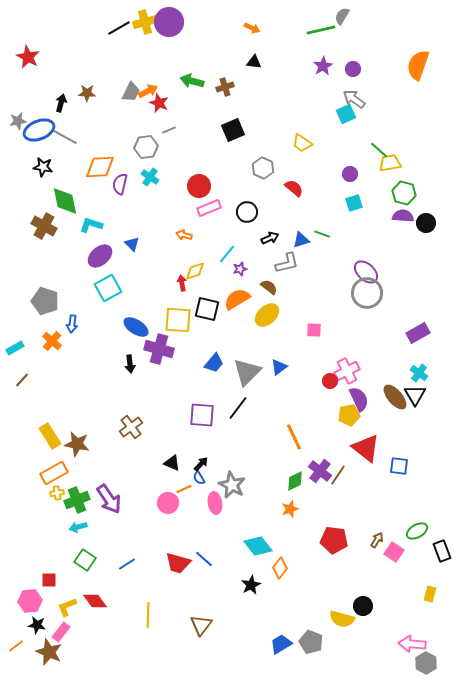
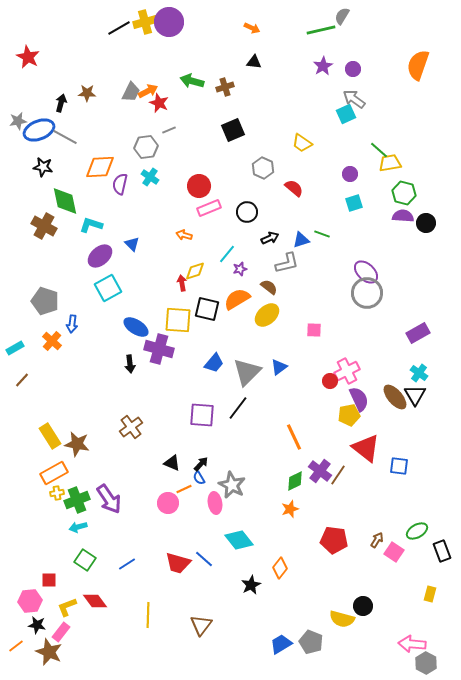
cyan diamond at (258, 546): moved 19 px left, 6 px up
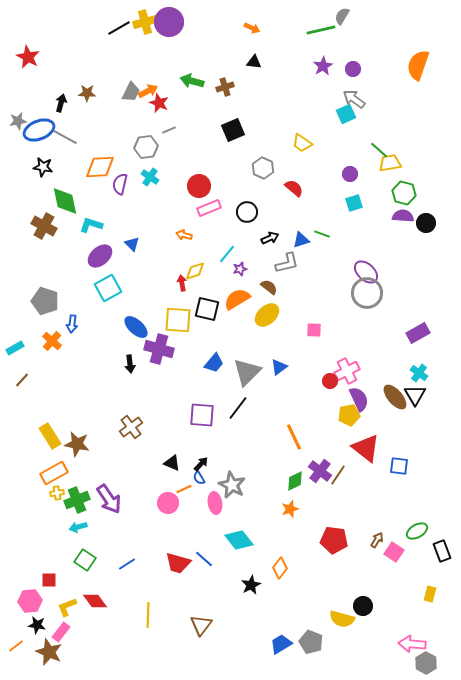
blue ellipse at (136, 327): rotated 10 degrees clockwise
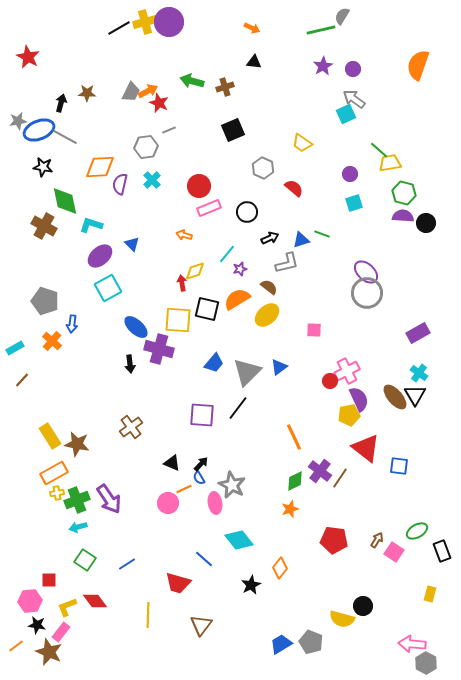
cyan cross at (150, 177): moved 2 px right, 3 px down; rotated 12 degrees clockwise
brown line at (338, 475): moved 2 px right, 3 px down
red trapezoid at (178, 563): moved 20 px down
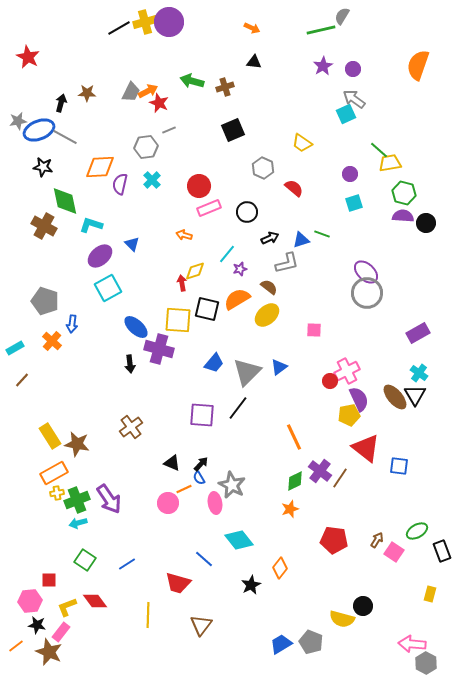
cyan arrow at (78, 527): moved 4 px up
